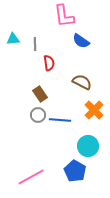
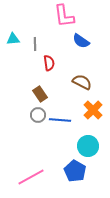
orange cross: moved 1 px left
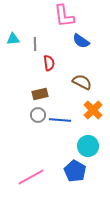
brown rectangle: rotated 70 degrees counterclockwise
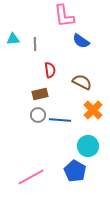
red semicircle: moved 1 px right, 7 px down
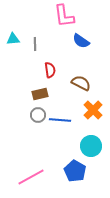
brown semicircle: moved 1 px left, 1 px down
cyan circle: moved 3 px right
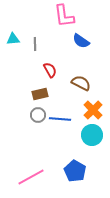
red semicircle: rotated 21 degrees counterclockwise
blue line: moved 1 px up
cyan circle: moved 1 px right, 11 px up
